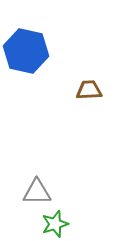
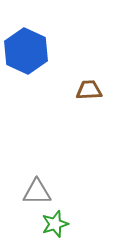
blue hexagon: rotated 12 degrees clockwise
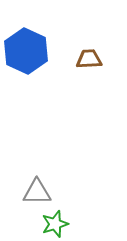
brown trapezoid: moved 31 px up
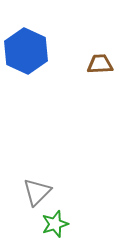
brown trapezoid: moved 11 px right, 5 px down
gray triangle: rotated 44 degrees counterclockwise
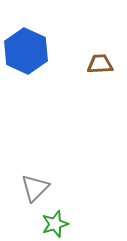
gray triangle: moved 2 px left, 4 px up
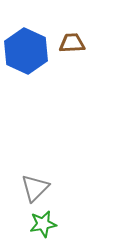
brown trapezoid: moved 28 px left, 21 px up
green star: moved 12 px left; rotated 8 degrees clockwise
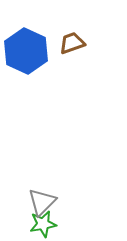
brown trapezoid: rotated 16 degrees counterclockwise
gray triangle: moved 7 px right, 14 px down
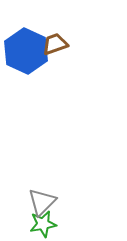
brown trapezoid: moved 17 px left, 1 px down
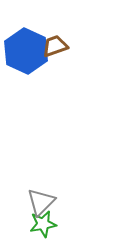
brown trapezoid: moved 2 px down
gray triangle: moved 1 px left
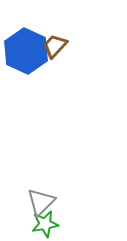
brown trapezoid: rotated 28 degrees counterclockwise
green star: moved 2 px right
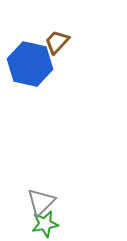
brown trapezoid: moved 2 px right, 4 px up
blue hexagon: moved 4 px right, 13 px down; rotated 12 degrees counterclockwise
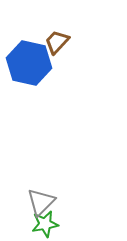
blue hexagon: moved 1 px left, 1 px up
